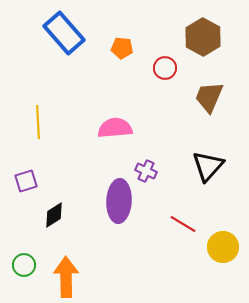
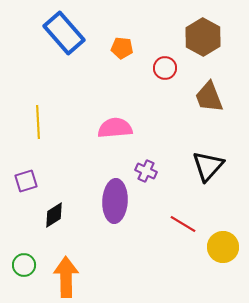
brown trapezoid: rotated 44 degrees counterclockwise
purple ellipse: moved 4 px left
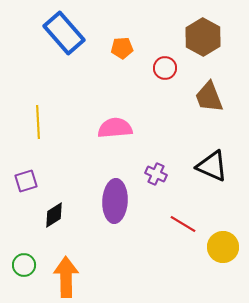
orange pentagon: rotated 10 degrees counterclockwise
black triangle: moved 4 px right; rotated 48 degrees counterclockwise
purple cross: moved 10 px right, 3 px down
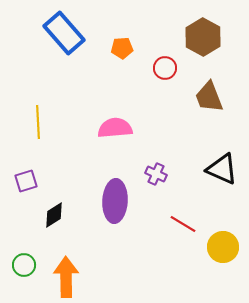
black triangle: moved 10 px right, 3 px down
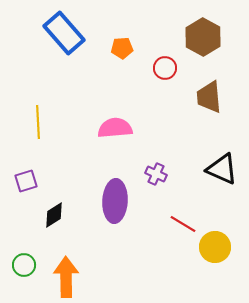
brown trapezoid: rotated 16 degrees clockwise
yellow circle: moved 8 px left
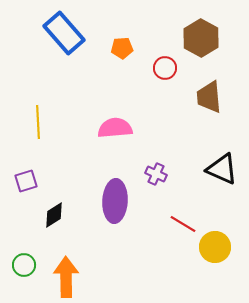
brown hexagon: moved 2 px left, 1 px down
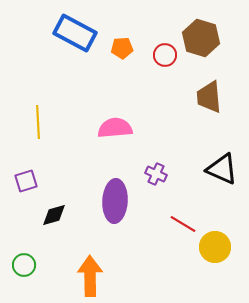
blue rectangle: moved 11 px right; rotated 21 degrees counterclockwise
brown hexagon: rotated 12 degrees counterclockwise
red circle: moved 13 px up
black diamond: rotated 16 degrees clockwise
orange arrow: moved 24 px right, 1 px up
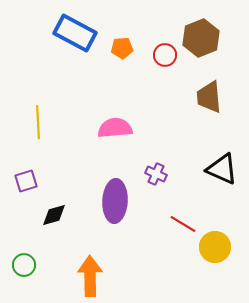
brown hexagon: rotated 21 degrees clockwise
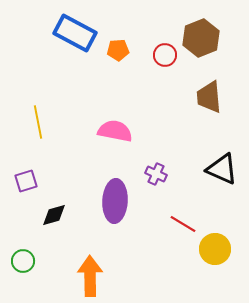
orange pentagon: moved 4 px left, 2 px down
yellow line: rotated 8 degrees counterclockwise
pink semicircle: moved 3 px down; rotated 16 degrees clockwise
yellow circle: moved 2 px down
green circle: moved 1 px left, 4 px up
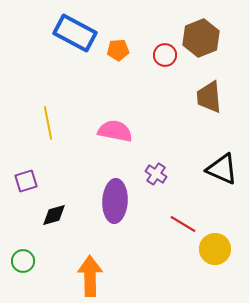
yellow line: moved 10 px right, 1 px down
purple cross: rotated 10 degrees clockwise
